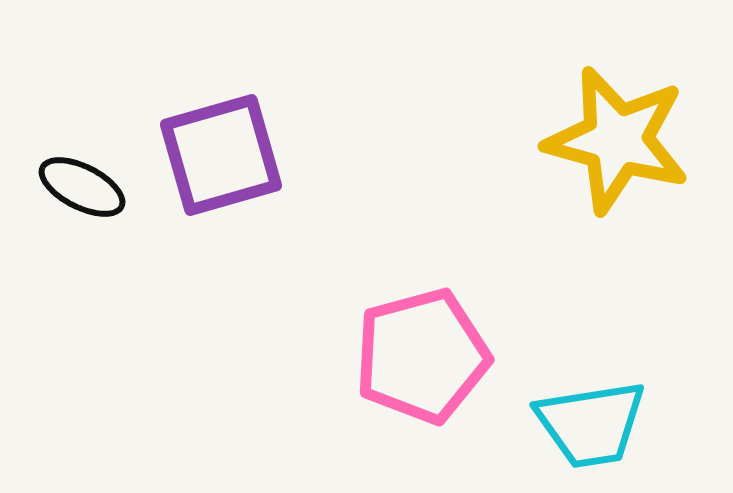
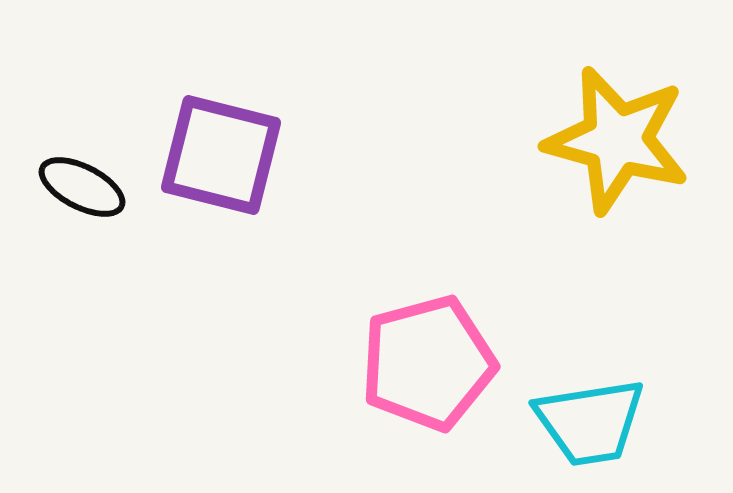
purple square: rotated 30 degrees clockwise
pink pentagon: moved 6 px right, 7 px down
cyan trapezoid: moved 1 px left, 2 px up
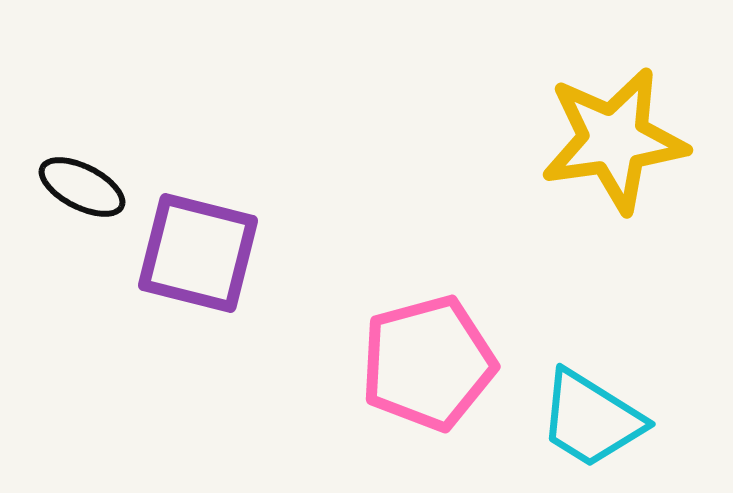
yellow star: moved 3 px left; rotated 23 degrees counterclockwise
purple square: moved 23 px left, 98 px down
cyan trapezoid: moved 1 px right, 3 px up; rotated 41 degrees clockwise
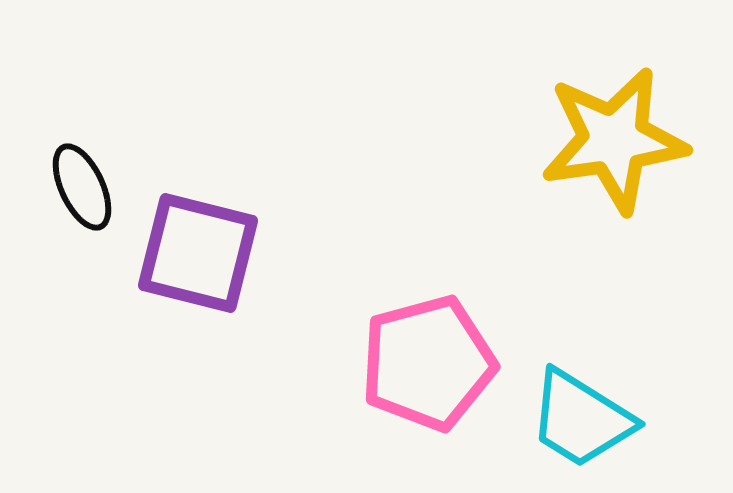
black ellipse: rotated 38 degrees clockwise
cyan trapezoid: moved 10 px left
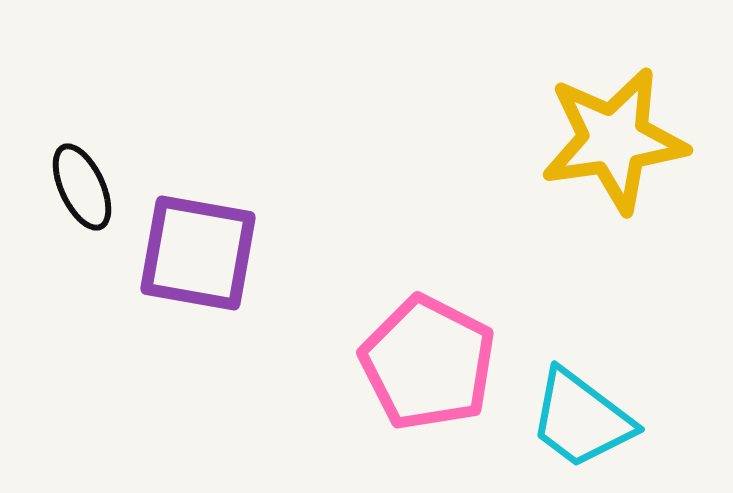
purple square: rotated 4 degrees counterclockwise
pink pentagon: rotated 30 degrees counterclockwise
cyan trapezoid: rotated 5 degrees clockwise
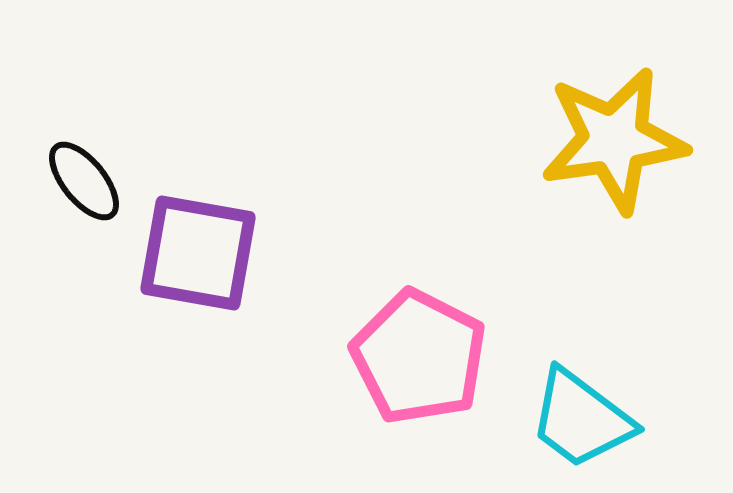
black ellipse: moved 2 px right, 6 px up; rotated 14 degrees counterclockwise
pink pentagon: moved 9 px left, 6 px up
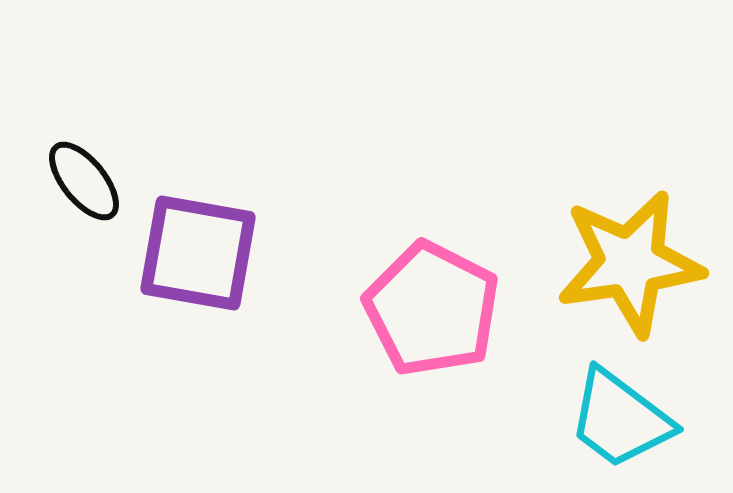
yellow star: moved 16 px right, 123 px down
pink pentagon: moved 13 px right, 48 px up
cyan trapezoid: moved 39 px right
